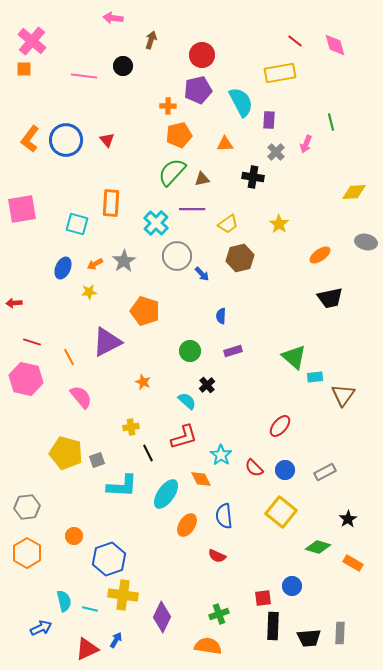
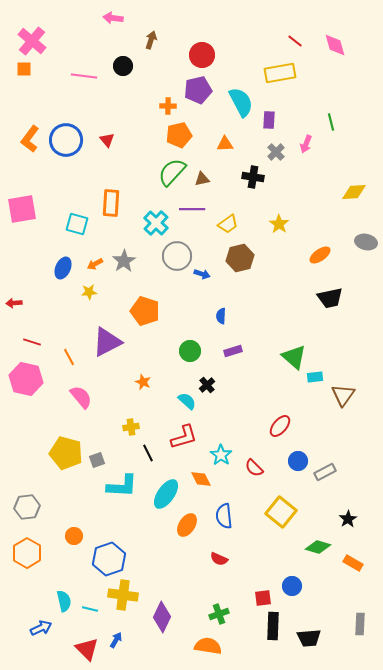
blue arrow at (202, 274): rotated 28 degrees counterclockwise
blue circle at (285, 470): moved 13 px right, 9 px up
red semicircle at (217, 556): moved 2 px right, 3 px down
gray rectangle at (340, 633): moved 20 px right, 9 px up
red triangle at (87, 649): rotated 50 degrees counterclockwise
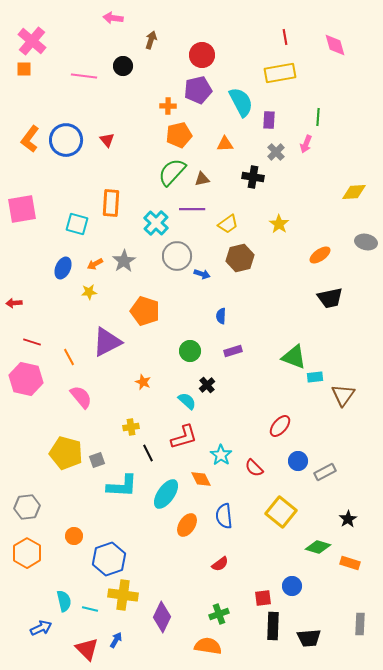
red line at (295, 41): moved 10 px left, 4 px up; rotated 42 degrees clockwise
green line at (331, 122): moved 13 px left, 5 px up; rotated 18 degrees clockwise
green triangle at (294, 357): rotated 20 degrees counterclockwise
red semicircle at (219, 559): moved 1 px right, 5 px down; rotated 60 degrees counterclockwise
orange rectangle at (353, 563): moved 3 px left; rotated 12 degrees counterclockwise
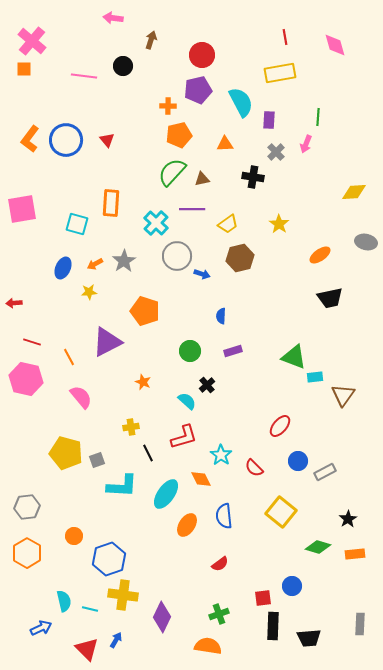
orange rectangle at (350, 563): moved 5 px right, 9 px up; rotated 24 degrees counterclockwise
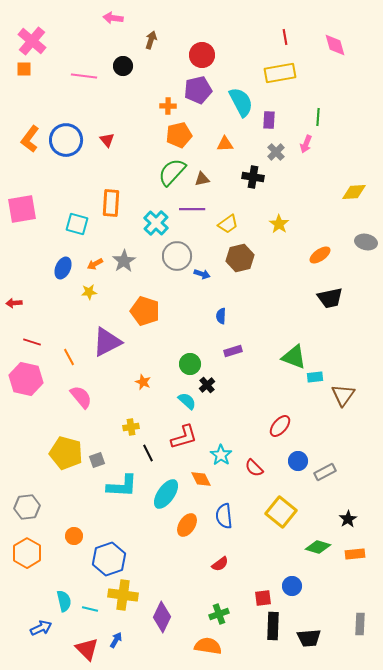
green circle at (190, 351): moved 13 px down
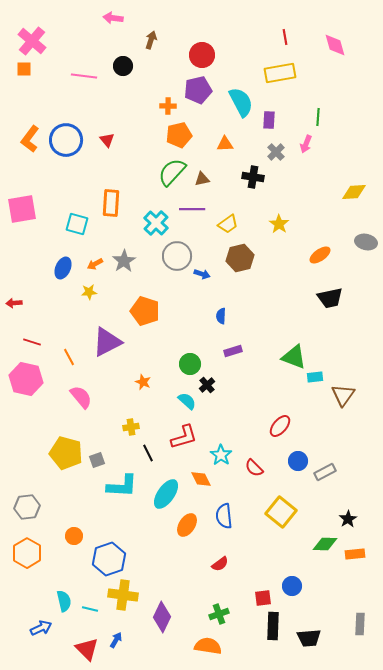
green diamond at (318, 547): moved 7 px right, 3 px up; rotated 15 degrees counterclockwise
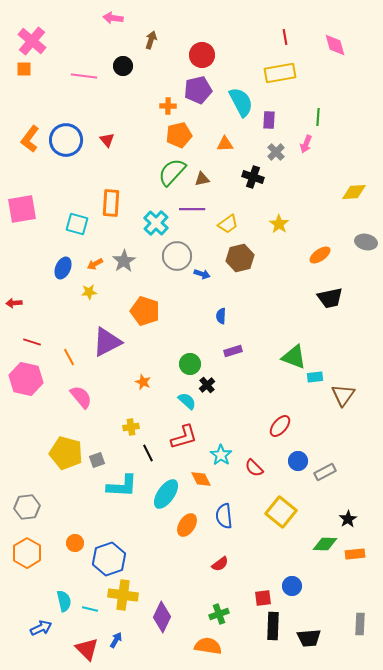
black cross at (253, 177): rotated 10 degrees clockwise
orange circle at (74, 536): moved 1 px right, 7 px down
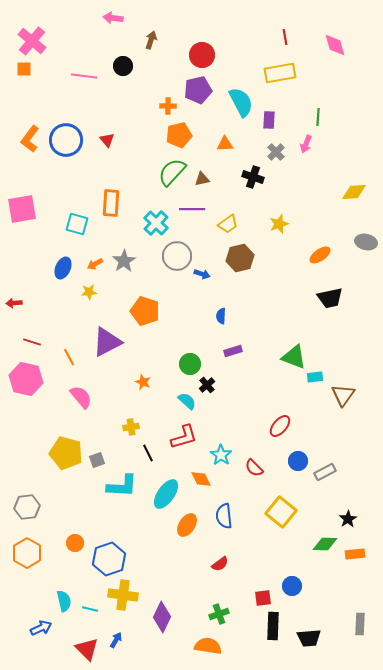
yellow star at (279, 224): rotated 18 degrees clockwise
